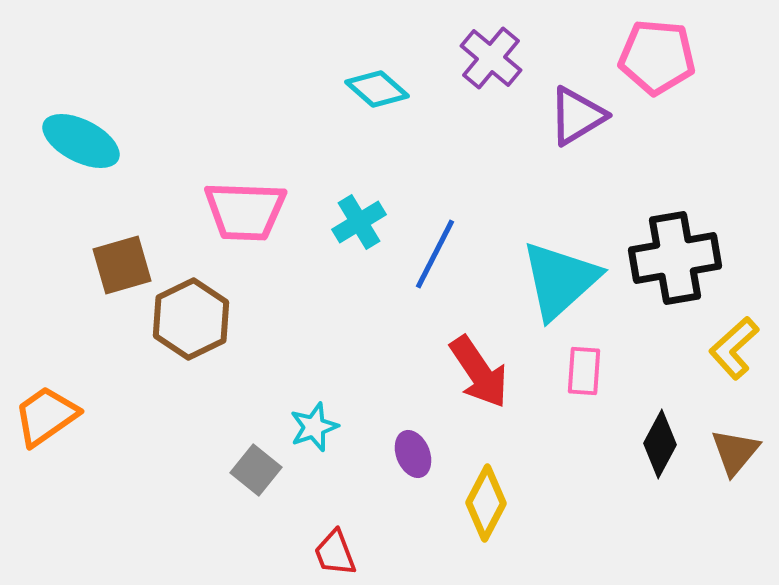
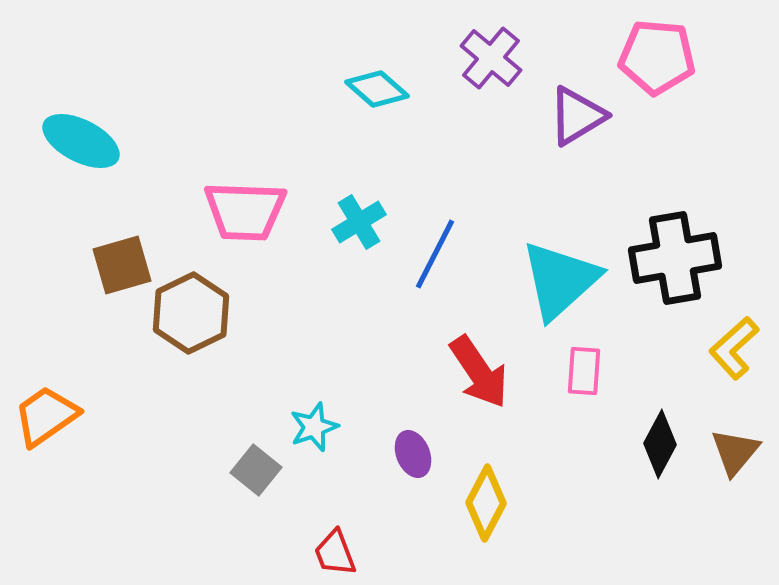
brown hexagon: moved 6 px up
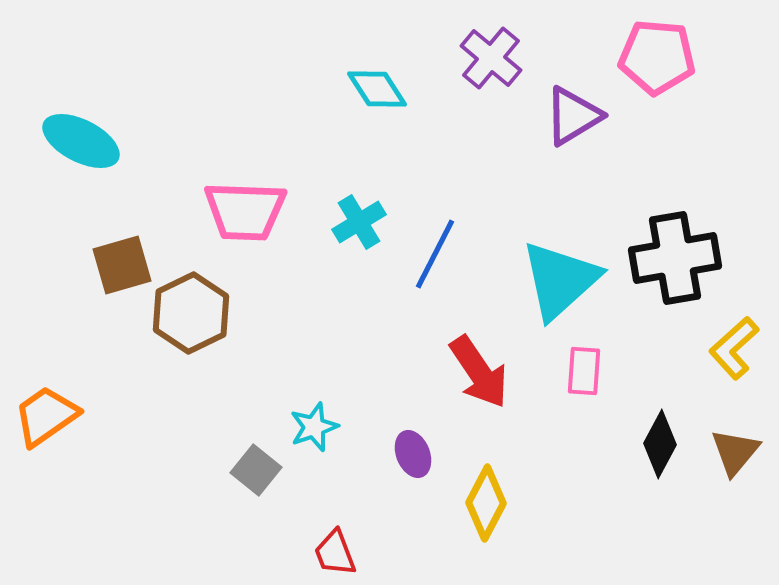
cyan diamond: rotated 16 degrees clockwise
purple triangle: moved 4 px left
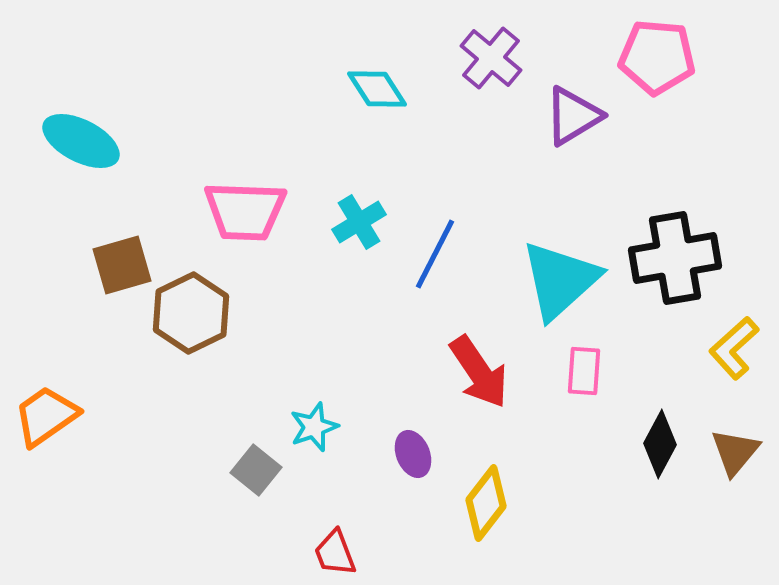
yellow diamond: rotated 10 degrees clockwise
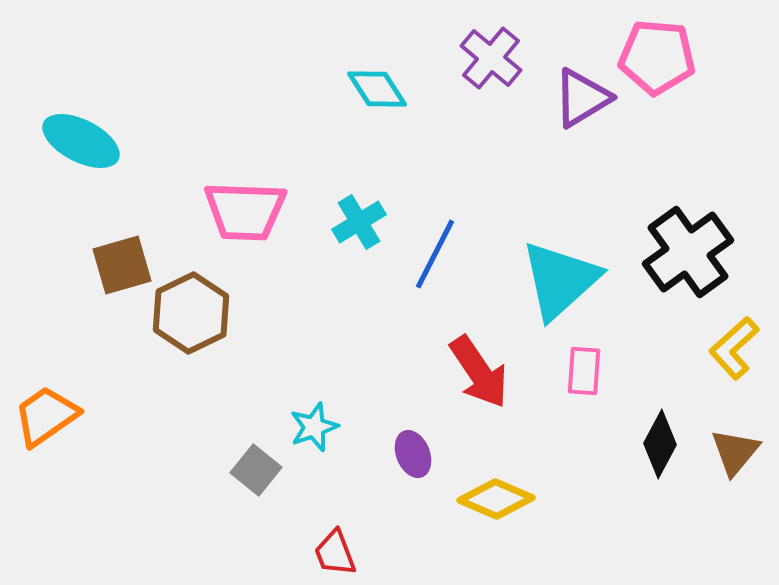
purple triangle: moved 9 px right, 18 px up
black cross: moved 13 px right, 6 px up; rotated 26 degrees counterclockwise
yellow diamond: moved 10 px right, 4 px up; rotated 76 degrees clockwise
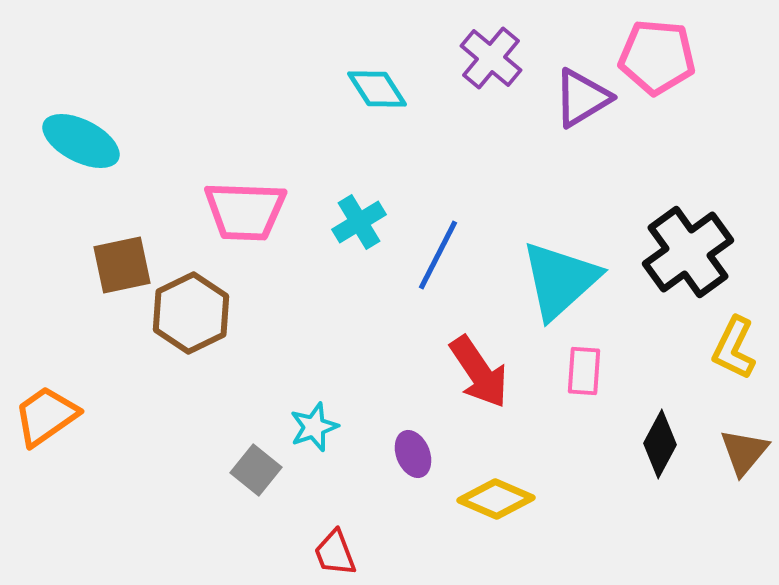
blue line: moved 3 px right, 1 px down
brown square: rotated 4 degrees clockwise
yellow L-shape: rotated 22 degrees counterclockwise
brown triangle: moved 9 px right
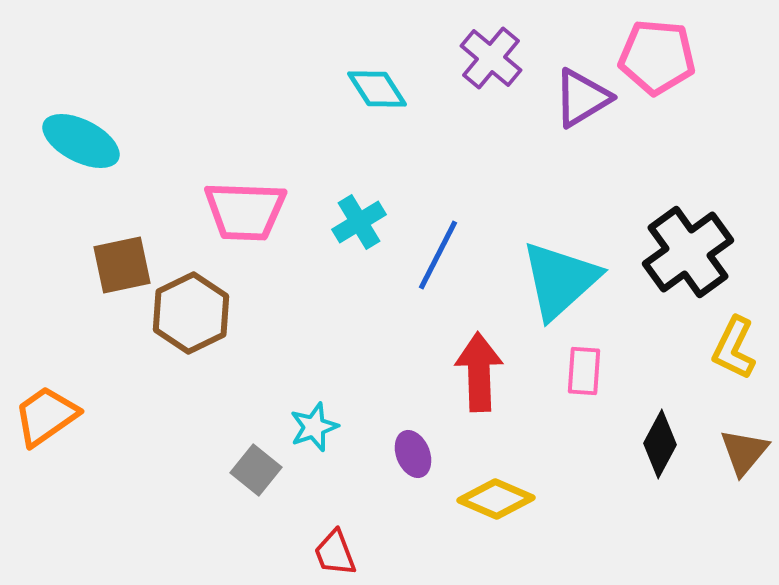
red arrow: rotated 148 degrees counterclockwise
